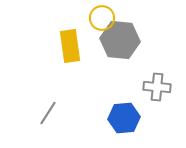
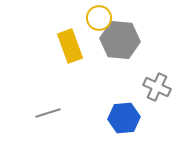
yellow circle: moved 3 px left
yellow rectangle: rotated 12 degrees counterclockwise
gray cross: rotated 20 degrees clockwise
gray line: rotated 40 degrees clockwise
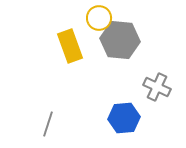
gray line: moved 11 px down; rotated 55 degrees counterclockwise
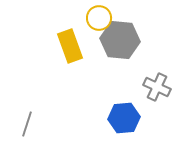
gray line: moved 21 px left
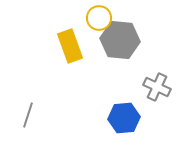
gray line: moved 1 px right, 9 px up
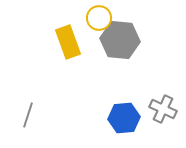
yellow rectangle: moved 2 px left, 4 px up
gray cross: moved 6 px right, 22 px down
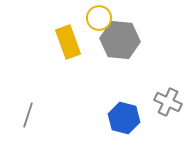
gray cross: moved 5 px right, 7 px up
blue hexagon: rotated 20 degrees clockwise
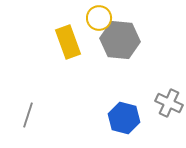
gray cross: moved 1 px right, 1 px down
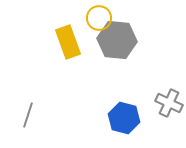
gray hexagon: moved 3 px left
